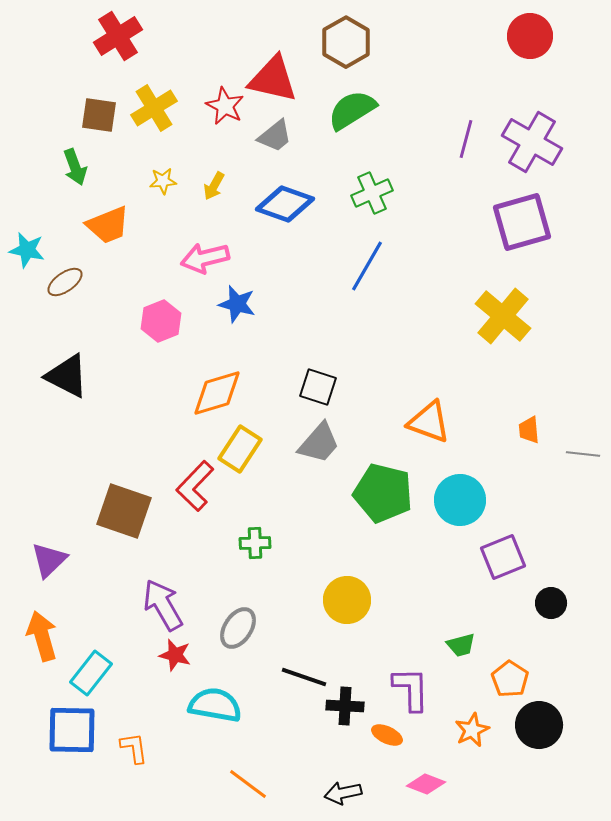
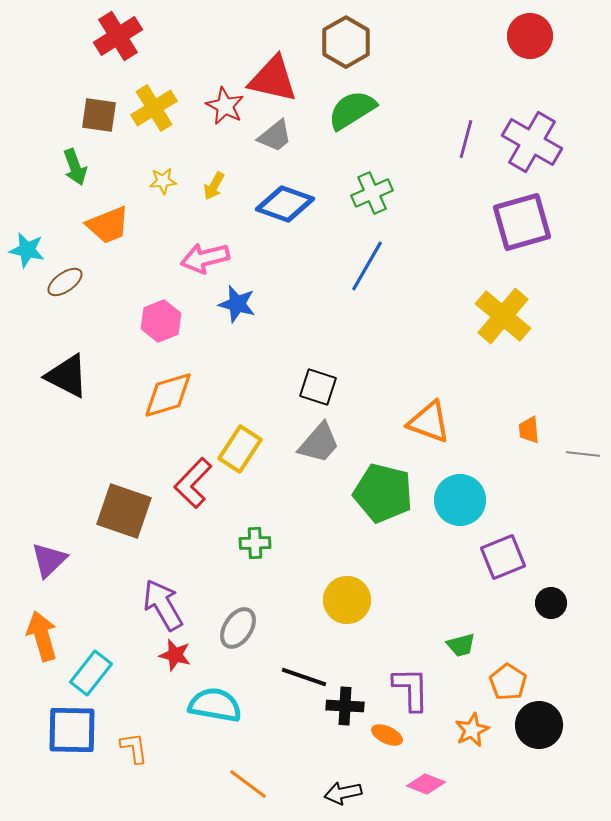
orange diamond at (217, 393): moved 49 px left, 2 px down
red L-shape at (195, 486): moved 2 px left, 3 px up
orange pentagon at (510, 679): moved 2 px left, 3 px down
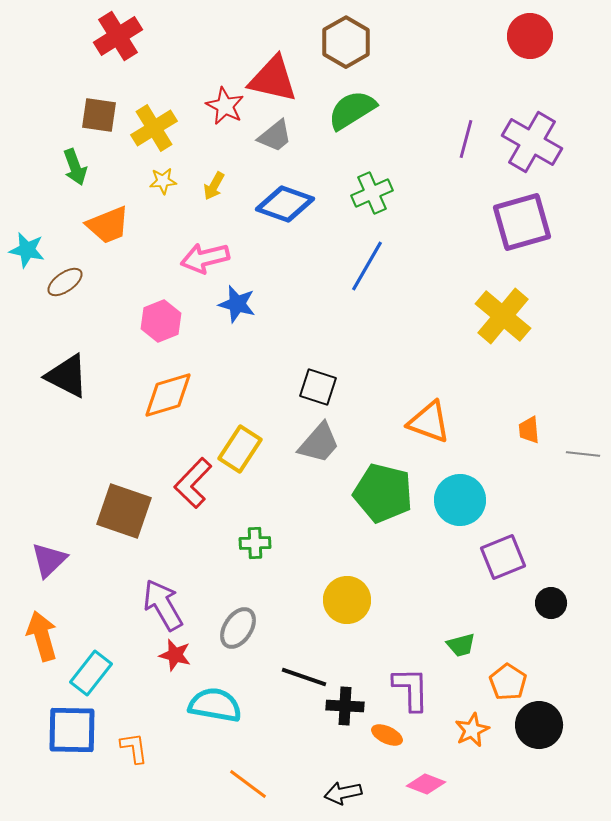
yellow cross at (154, 108): moved 20 px down
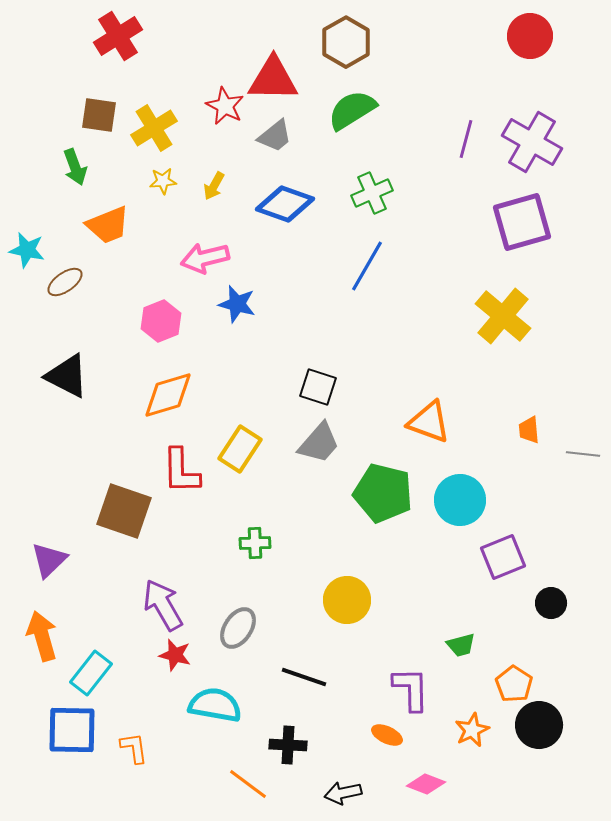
red triangle at (273, 79): rotated 12 degrees counterclockwise
red L-shape at (193, 483): moved 12 px left, 12 px up; rotated 45 degrees counterclockwise
orange pentagon at (508, 682): moved 6 px right, 2 px down
black cross at (345, 706): moved 57 px left, 39 px down
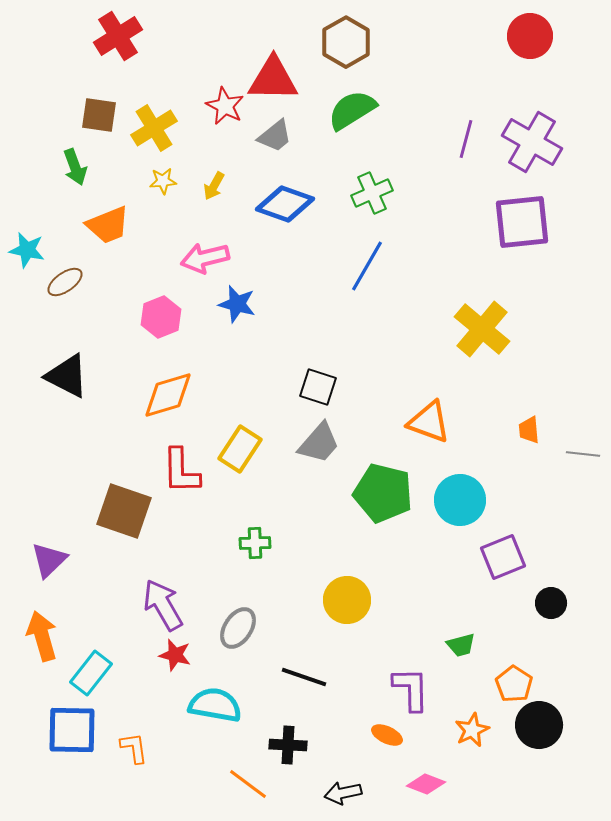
purple square at (522, 222): rotated 10 degrees clockwise
yellow cross at (503, 316): moved 21 px left, 13 px down
pink hexagon at (161, 321): moved 4 px up
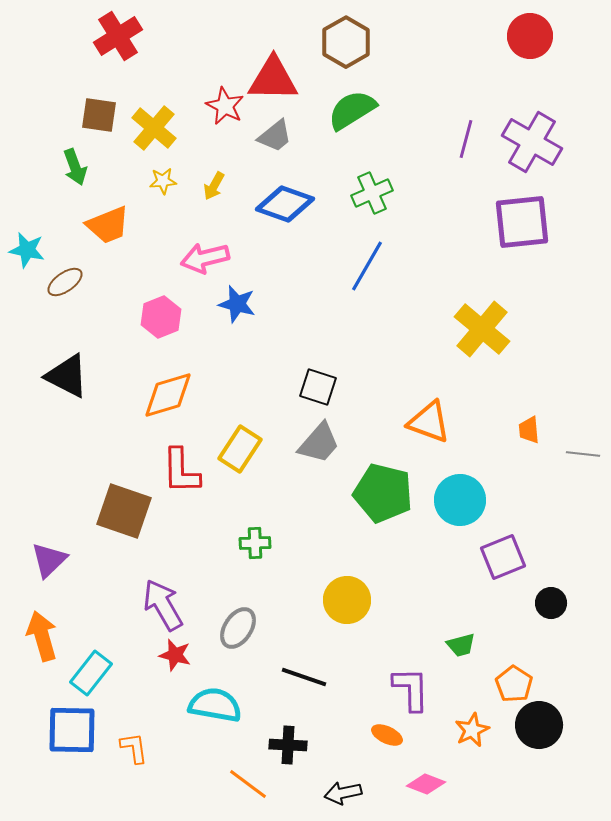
yellow cross at (154, 128): rotated 18 degrees counterclockwise
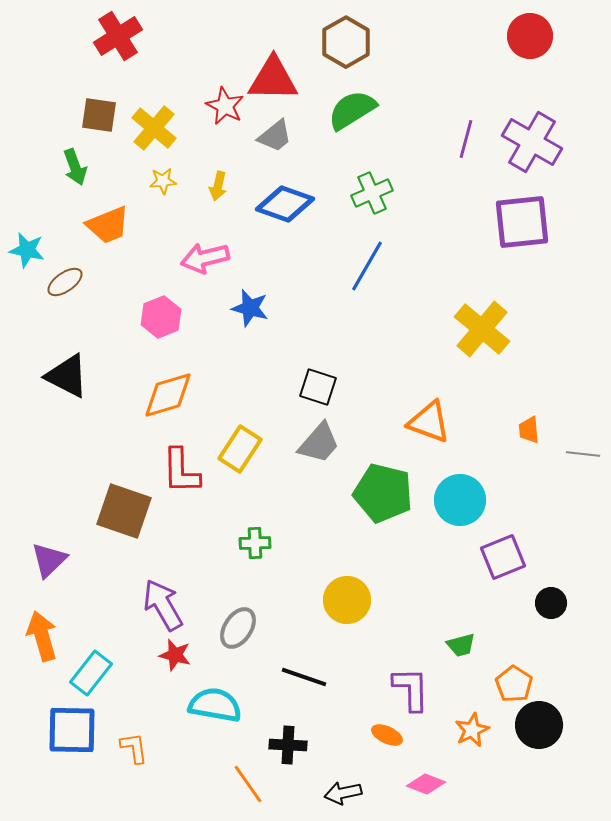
yellow arrow at (214, 186): moved 4 px right; rotated 16 degrees counterclockwise
blue star at (237, 304): moved 13 px right, 4 px down
orange line at (248, 784): rotated 18 degrees clockwise
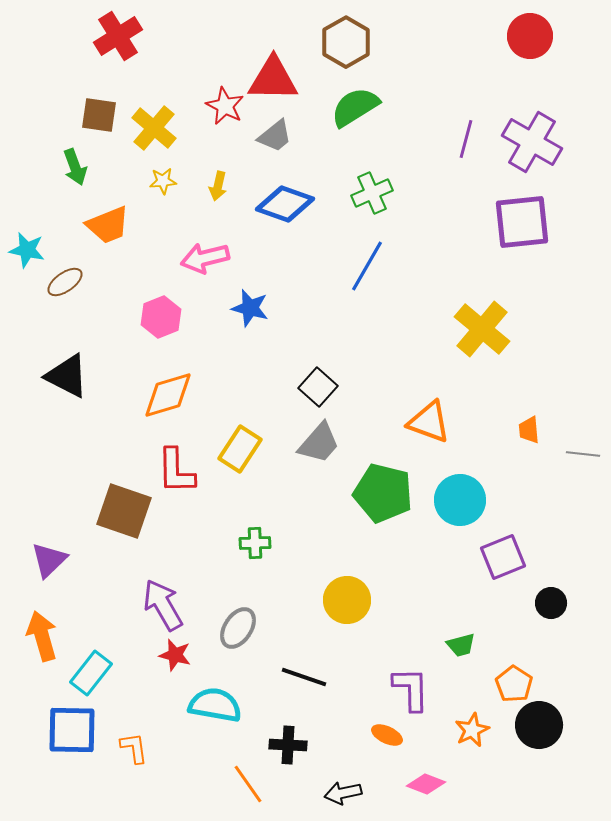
green semicircle at (352, 110): moved 3 px right, 3 px up
black square at (318, 387): rotated 24 degrees clockwise
red L-shape at (181, 471): moved 5 px left
